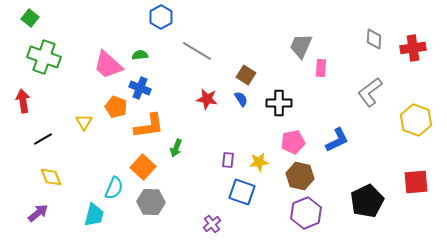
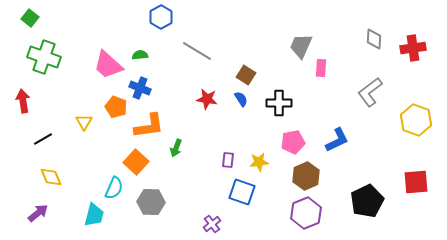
orange square: moved 7 px left, 5 px up
brown hexagon: moved 6 px right; rotated 24 degrees clockwise
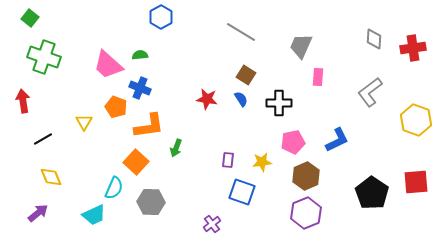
gray line: moved 44 px right, 19 px up
pink rectangle: moved 3 px left, 9 px down
yellow star: moved 3 px right
black pentagon: moved 5 px right, 8 px up; rotated 12 degrees counterclockwise
cyan trapezoid: rotated 50 degrees clockwise
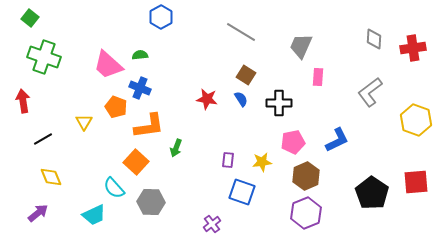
cyan semicircle: rotated 115 degrees clockwise
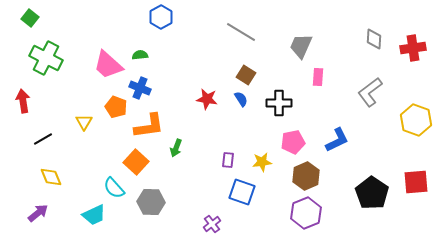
green cross: moved 2 px right, 1 px down; rotated 8 degrees clockwise
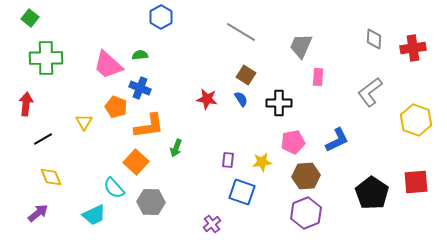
green cross: rotated 28 degrees counterclockwise
red arrow: moved 3 px right, 3 px down; rotated 15 degrees clockwise
brown hexagon: rotated 20 degrees clockwise
